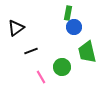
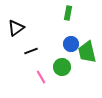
blue circle: moved 3 px left, 17 px down
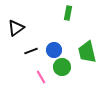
blue circle: moved 17 px left, 6 px down
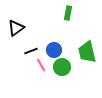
pink line: moved 12 px up
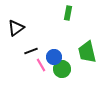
blue circle: moved 7 px down
green circle: moved 2 px down
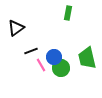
green trapezoid: moved 6 px down
green circle: moved 1 px left, 1 px up
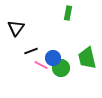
black triangle: rotated 18 degrees counterclockwise
blue circle: moved 1 px left, 1 px down
pink line: rotated 32 degrees counterclockwise
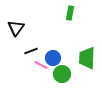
green rectangle: moved 2 px right
green trapezoid: rotated 15 degrees clockwise
green circle: moved 1 px right, 6 px down
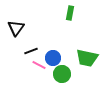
green trapezoid: rotated 80 degrees counterclockwise
pink line: moved 2 px left
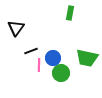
pink line: rotated 64 degrees clockwise
green circle: moved 1 px left, 1 px up
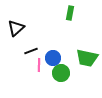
black triangle: rotated 12 degrees clockwise
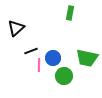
green circle: moved 3 px right, 3 px down
